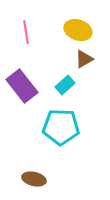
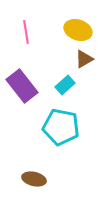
cyan pentagon: rotated 9 degrees clockwise
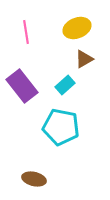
yellow ellipse: moved 1 px left, 2 px up; rotated 40 degrees counterclockwise
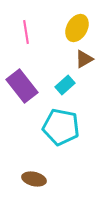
yellow ellipse: rotated 40 degrees counterclockwise
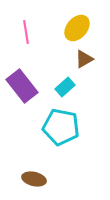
yellow ellipse: rotated 12 degrees clockwise
cyan rectangle: moved 2 px down
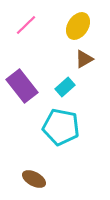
yellow ellipse: moved 1 px right, 2 px up; rotated 8 degrees counterclockwise
pink line: moved 7 px up; rotated 55 degrees clockwise
brown ellipse: rotated 15 degrees clockwise
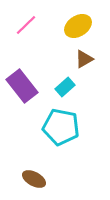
yellow ellipse: rotated 24 degrees clockwise
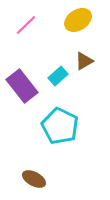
yellow ellipse: moved 6 px up
brown triangle: moved 2 px down
cyan rectangle: moved 7 px left, 11 px up
cyan pentagon: moved 1 px left, 1 px up; rotated 15 degrees clockwise
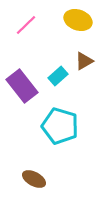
yellow ellipse: rotated 52 degrees clockwise
cyan pentagon: rotated 9 degrees counterclockwise
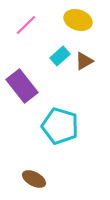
cyan rectangle: moved 2 px right, 20 px up
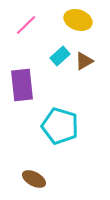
purple rectangle: moved 1 px up; rotated 32 degrees clockwise
